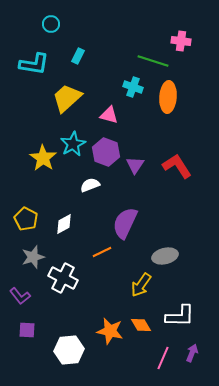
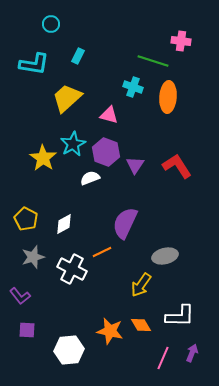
white semicircle: moved 7 px up
white cross: moved 9 px right, 9 px up
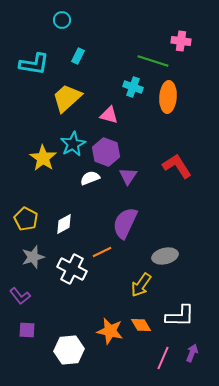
cyan circle: moved 11 px right, 4 px up
purple triangle: moved 7 px left, 11 px down
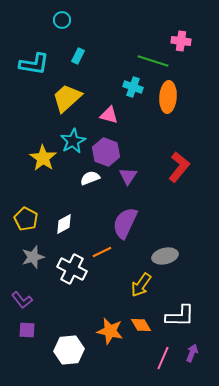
cyan star: moved 3 px up
red L-shape: moved 2 px right, 1 px down; rotated 72 degrees clockwise
purple L-shape: moved 2 px right, 4 px down
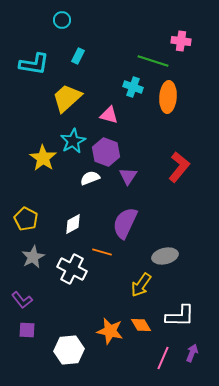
white diamond: moved 9 px right
orange line: rotated 42 degrees clockwise
gray star: rotated 10 degrees counterclockwise
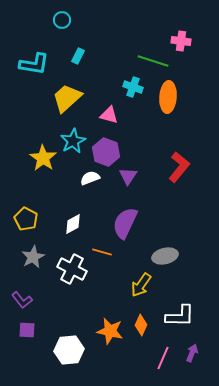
orange diamond: rotated 55 degrees clockwise
